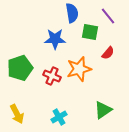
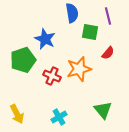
purple line: rotated 24 degrees clockwise
blue star: moved 10 px left; rotated 25 degrees clockwise
green pentagon: moved 3 px right, 8 px up
green triangle: rotated 36 degrees counterclockwise
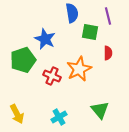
red semicircle: rotated 40 degrees counterclockwise
orange star: rotated 10 degrees counterclockwise
green triangle: moved 3 px left
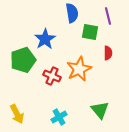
blue star: rotated 15 degrees clockwise
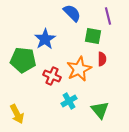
blue semicircle: rotated 36 degrees counterclockwise
green square: moved 3 px right, 4 px down
red semicircle: moved 6 px left, 6 px down
green pentagon: rotated 25 degrees clockwise
cyan cross: moved 10 px right, 16 px up
